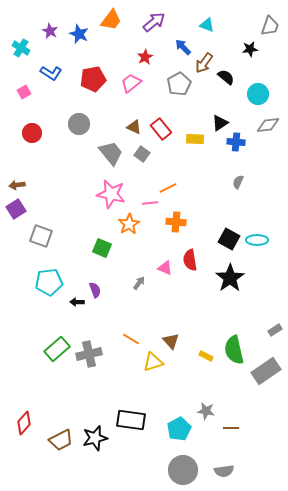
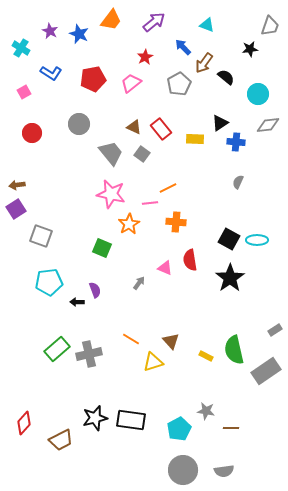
black star at (95, 438): moved 20 px up
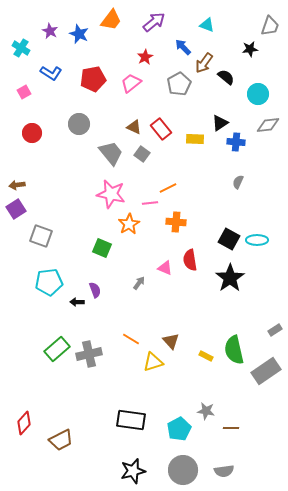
black star at (95, 418): moved 38 px right, 53 px down
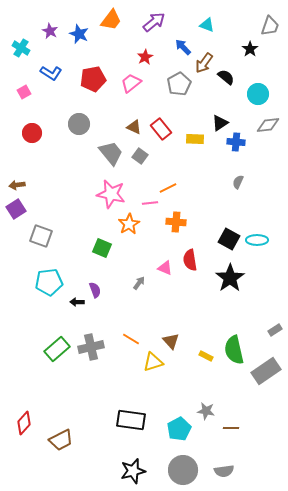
black star at (250, 49): rotated 28 degrees counterclockwise
gray square at (142, 154): moved 2 px left, 2 px down
gray cross at (89, 354): moved 2 px right, 7 px up
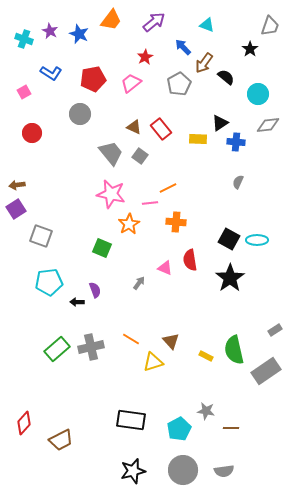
cyan cross at (21, 48): moved 3 px right, 9 px up; rotated 12 degrees counterclockwise
gray circle at (79, 124): moved 1 px right, 10 px up
yellow rectangle at (195, 139): moved 3 px right
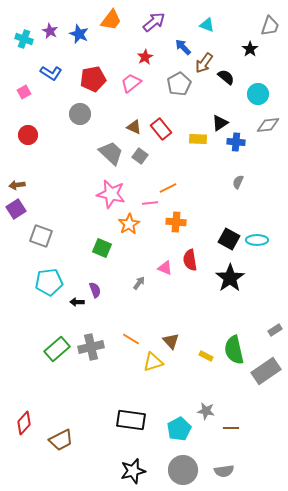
red circle at (32, 133): moved 4 px left, 2 px down
gray trapezoid at (111, 153): rotated 8 degrees counterclockwise
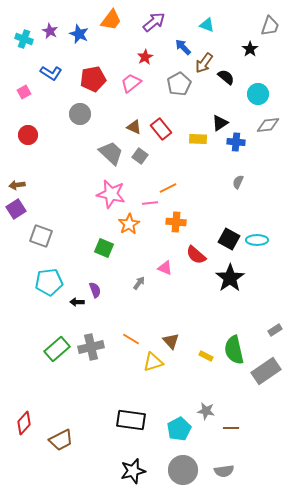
green square at (102, 248): moved 2 px right
red semicircle at (190, 260): moved 6 px right, 5 px up; rotated 40 degrees counterclockwise
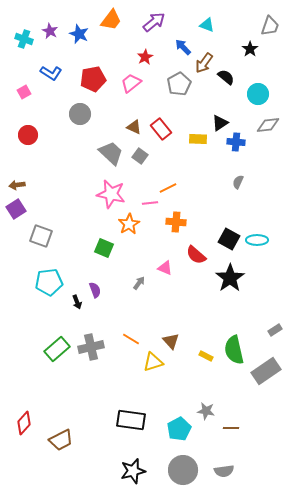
black arrow at (77, 302): rotated 112 degrees counterclockwise
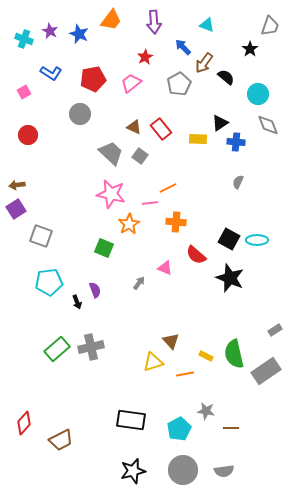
purple arrow at (154, 22): rotated 125 degrees clockwise
gray diamond at (268, 125): rotated 75 degrees clockwise
black star at (230, 278): rotated 16 degrees counterclockwise
orange line at (131, 339): moved 54 px right, 35 px down; rotated 42 degrees counterclockwise
green semicircle at (234, 350): moved 4 px down
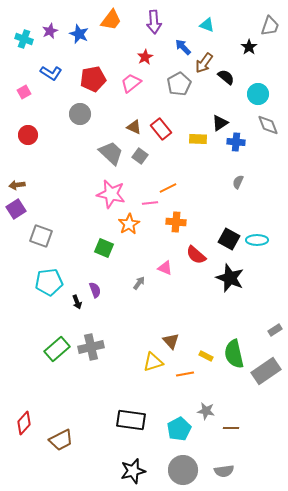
purple star at (50, 31): rotated 21 degrees clockwise
black star at (250, 49): moved 1 px left, 2 px up
